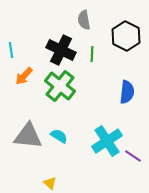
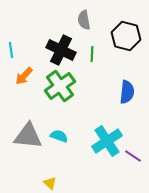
black hexagon: rotated 12 degrees counterclockwise
green cross: rotated 16 degrees clockwise
cyan semicircle: rotated 12 degrees counterclockwise
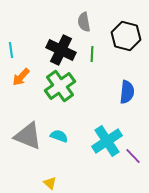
gray semicircle: moved 2 px down
orange arrow: moved 3 px left, 1 px down
gray triangle: rotated 16 degrees clockwise
purple line: rotated 12 degrees clockwise
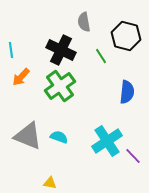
green line: moved 9 px right, 2 px down; rotated 35 degrees counterclockwise
cyan semicircle: moved 1 px down
yellow triangle: rotated 32 degrees counterclockwise
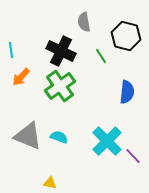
black cross: moved 1 px down
cyan cross: rotated 12 degrees counterclockwise
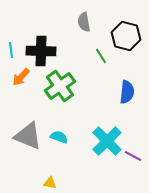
black cross: moved 20 px left; rotated 24 degrees counterclockwise
purple line: rotated 18 degrees counterclockwise
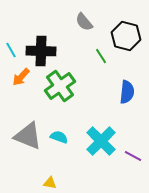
gray semicircle: rotated 30 degrees counterclockwise
cyan line: rotated 21 degrees counterclockwise
cyan cross: moved 6 px left
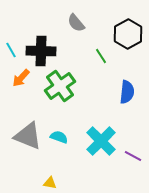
gray semicircle: moved 8 px left, 1 px down
black hexagon: moved 2 px right, 2 px up; rotated 16 degrees clockwise
orange arrow: moved 1 px down
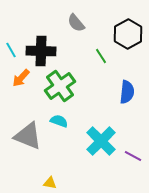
cyan semicircle: moved 16 px up
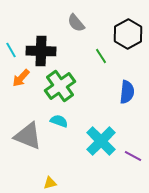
yellow triangle: rotated 24 degrees counterclockwise
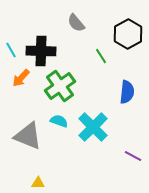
cyan cross: moved 8 px left, 14 px up
yellow triangle: moved 12 px left; rotated 16 degrees clockwise
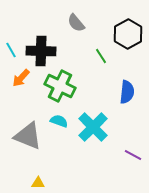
green cross: rotated 28 degrees counterclockwise
purple line: moved 1 px up
